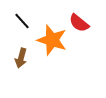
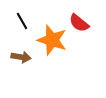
black line: rotated 12 degrees clockwise
brown arrow: moved 1 px up; rotated 96 degrees counterclockwise
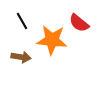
orange star: rotated 12 degrees counterclockwise
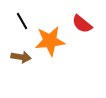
red semicircle: moved 3 px right, 1 px down
orange star: moved 2 px left, 1 px down; rotated 12 degrees counterclockwise
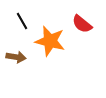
orange star: rotated 20 degrees clockwise
brown arrow: moved 5 px left
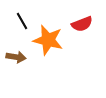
red semicircle: rotated 60 degrees counterclockwise
orange star: moved 2 px left, 1 px up
